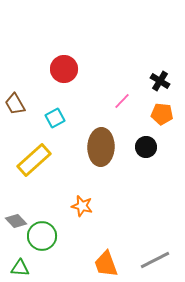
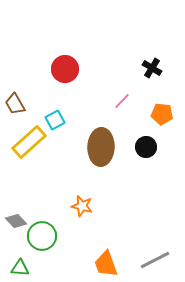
red circle: moved 1 px right
black cross: moved 8 px left, 13 px up
cyan square: moved 2 px down
yellow rectangle: moved 5 px left, 18 px up
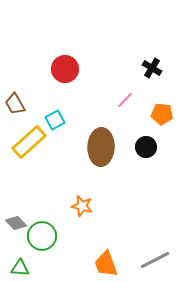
pink line: moved 3 px right, 1 px up
gray diamond: moved 2 px down
